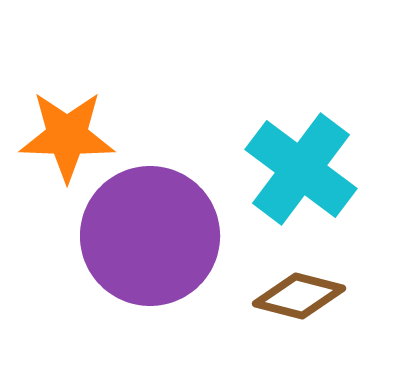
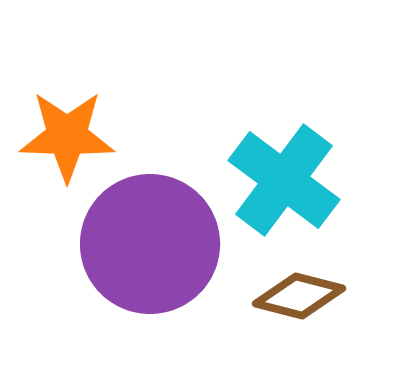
cyan cross: moved 17 px left, 11 px down
purple circle: moved 8 px down
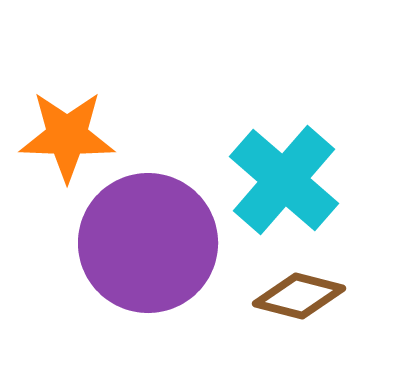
cyan cross: rotated 4 degrees clockwise
purple circle: moved 2 px left, 1 px up
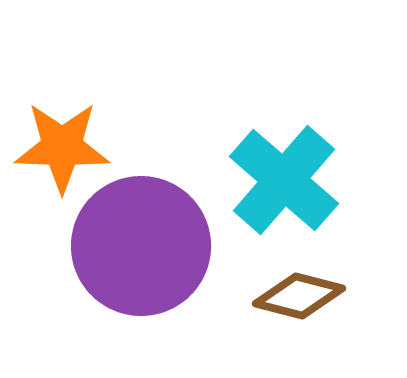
orange star: moved 5 px left, 11 px down
purple circle: moved 7 px left, 3 px down
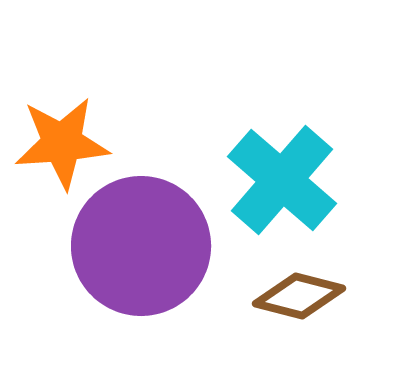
orange star: moved 4 px up; rotated 6 degrees counterclockwise
cyan cross: moved 2 px left
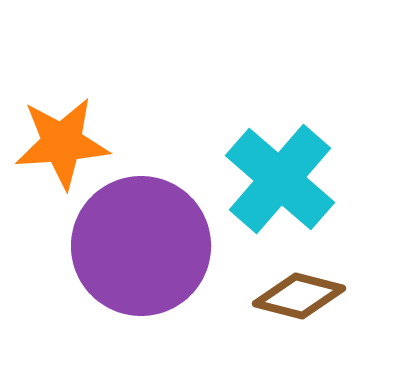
cyan cross: moved 2 px left, 1 px up
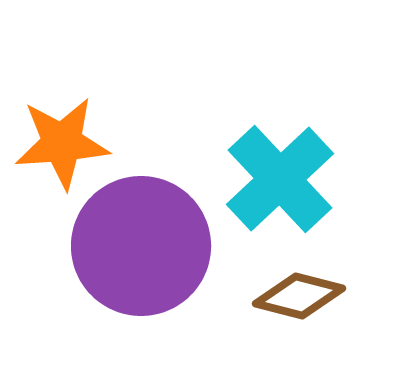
cyan cross: rotated 6 degrees clockwise
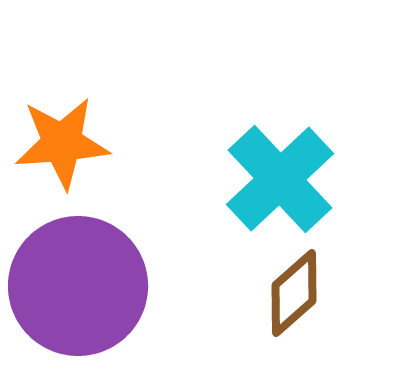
purple circle: moved 63 px left, 40 px down
brown diamond: moved 5 px left, 3 px up; rotated 56 degrees counterclockwise
